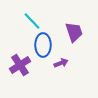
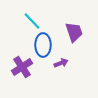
purple cross: moved 2 px right, 2 px down
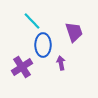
purple arrow: rotated 80 degrees counterclockwise
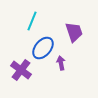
cyan line: rotated 66 degrees clockwise
blue ellipse: moved 3 px down; rotated 40 degrees clockwise
purple cross: moved 1 px left, 3 px down; rotated 20 degrees counterclockwise
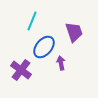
blue ellipse: moved 1 px right, 1 px up
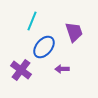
purple arrow: moved 1 px right, 6 px down; rotated 80 degrees counterclockwise
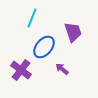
cyan line: moved 3 px up
purple trapezoid: moved 1 px left
purple arrow: rotated 40 degrees clockwise
